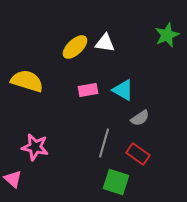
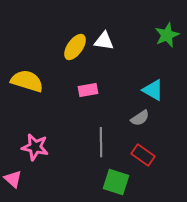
white triangle: moved 1 px left, 2 px up
yellow ellipse: rotated 12 degrees counterclockwise
cyan triangle: moved 30 px right
gray line: moved 3 px left, 1 px up; rotated 16 degrees counterclockwise
red rectangle: moved 5 px right, 1 px down
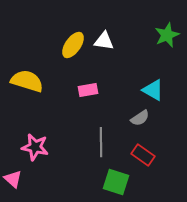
yellow ellipse: moved 2 px left, 2 px up
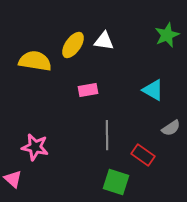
yellow semicircle: moved 8 px right, 20 px up; rotated 8 degrees counterclockwise
gray semicircle: moved 31 px right, 10 px down
gray line: moved 6 px right, 7 px up
